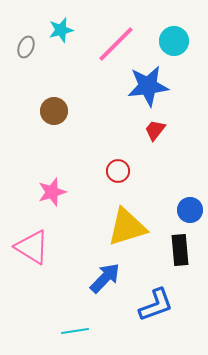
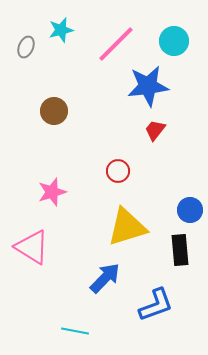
cyan line: rotated 20 degrees clockwise
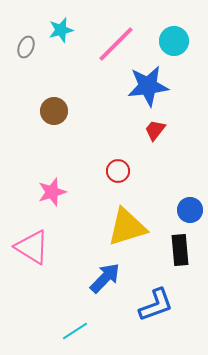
cyan line: rotated 44 degrees counterclockwise
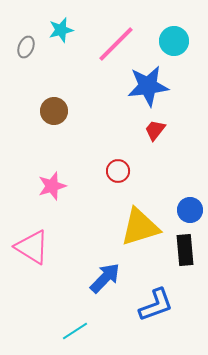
pink star: moved 6 px up
yellow triangle: moved 13 px right
black rectangle: moved 5 px right
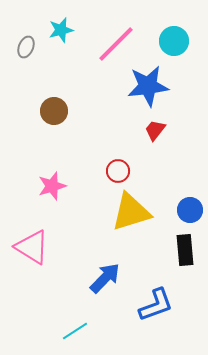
yellow triangle: moved 9 px left, 15 px up
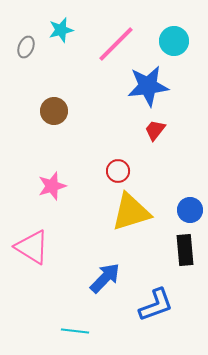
cyan line: rotated 40 degrees clockwise
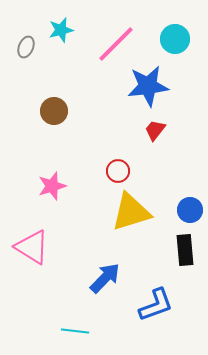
cyan circle: moved 1 px right, 2 px up
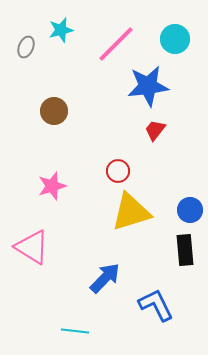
blue L-shape: rotated 96 degrees counterclockwise
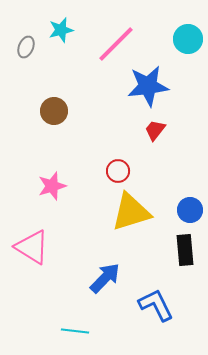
cyan circle: moved 13 px right
